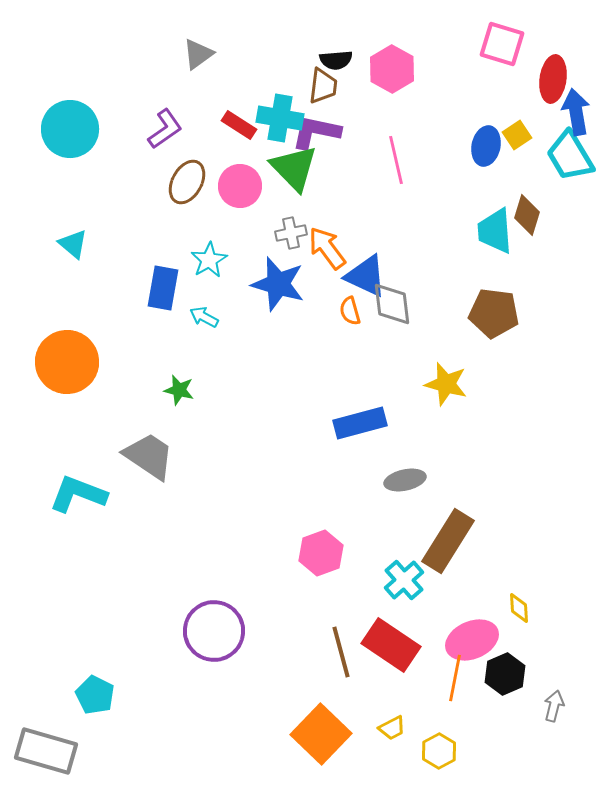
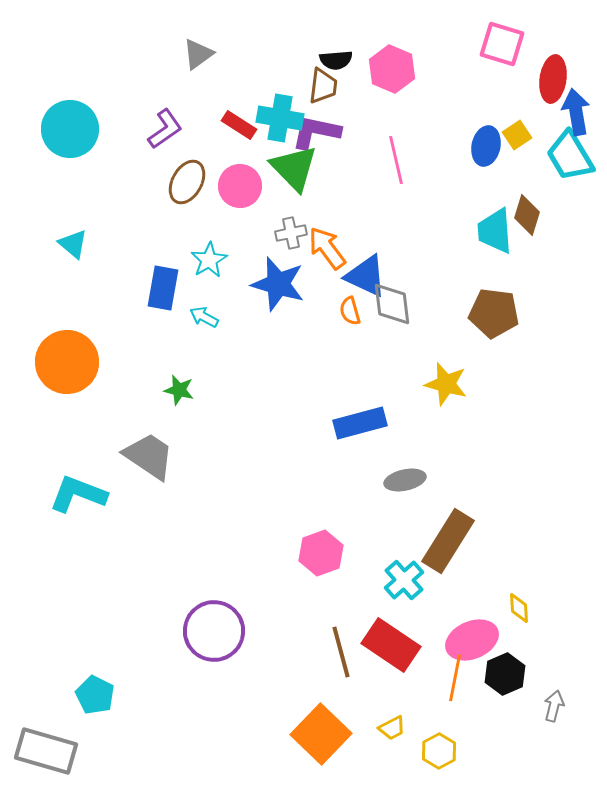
pink hexagon at (392, 69): rotated 6 degrees counterclockwise
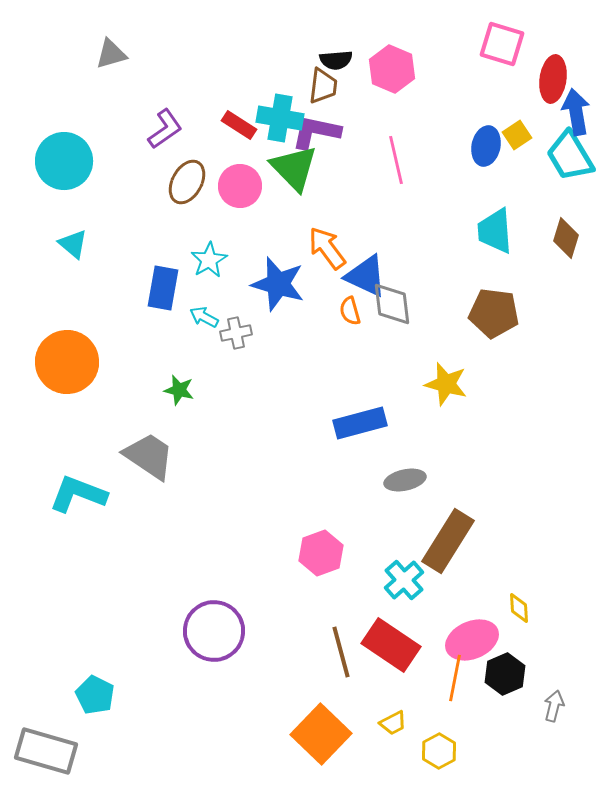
gray triangle at (198, 54): moved 87 px left; rotated 20 degrees clockwise
cyan circle at (70, 129): moved 6 px left, 32 px down
brown diamond at (527, 215): moved 39 px right, 23 px down
gray cross at (291, 233): moved 55 px left, 100 px down
yellow trapezoid at (392, 728): moved 1 px right, 5 px up
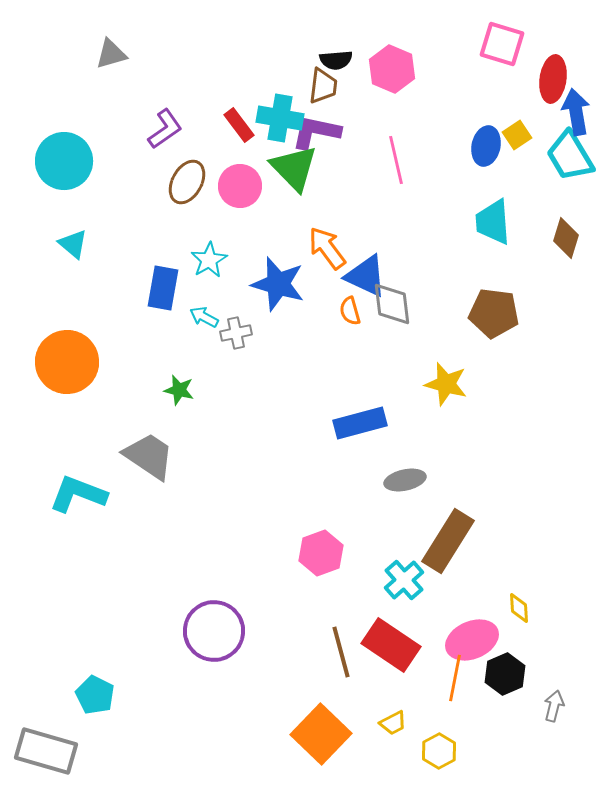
red rectangle at (239, 125): rotated 20 degrees clockwise
cyan trapezoid at (495, 231): moved 2 px left, 9 px up
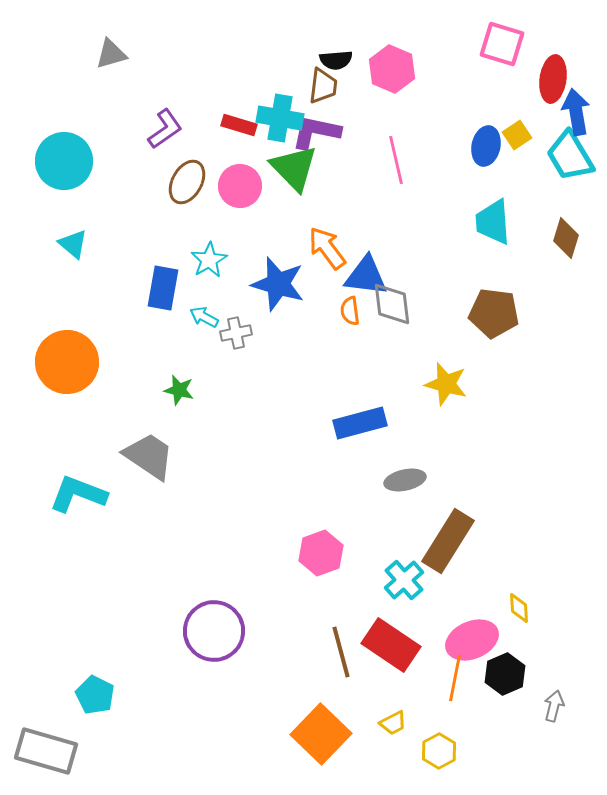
red rectangle at (239, 125): rotated 36 degrees counterclockwise
blue triangle at (366, 276): rotated 18 degrees counterclockwise
orange semicircle at (350, 311): rotated 8 degrees clockwise
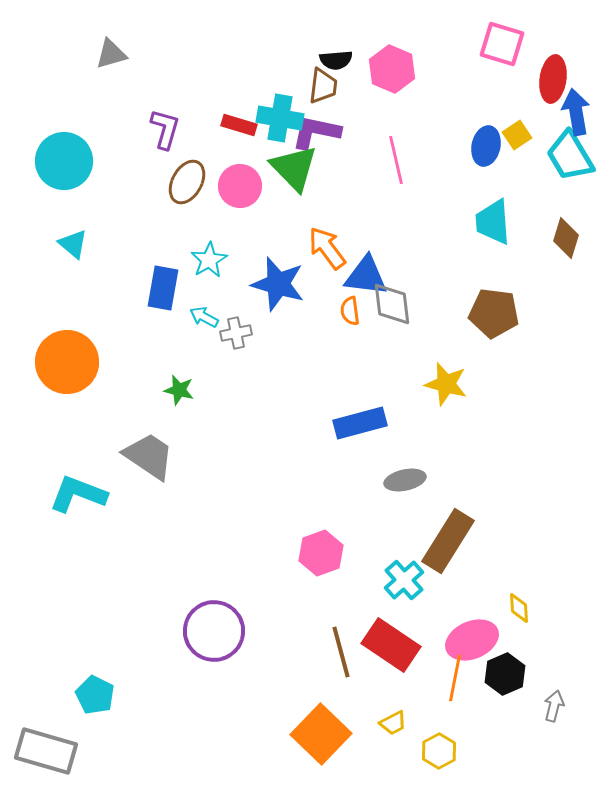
purple L-shape at (165, 129): rotated 39 degrees counterclockwise
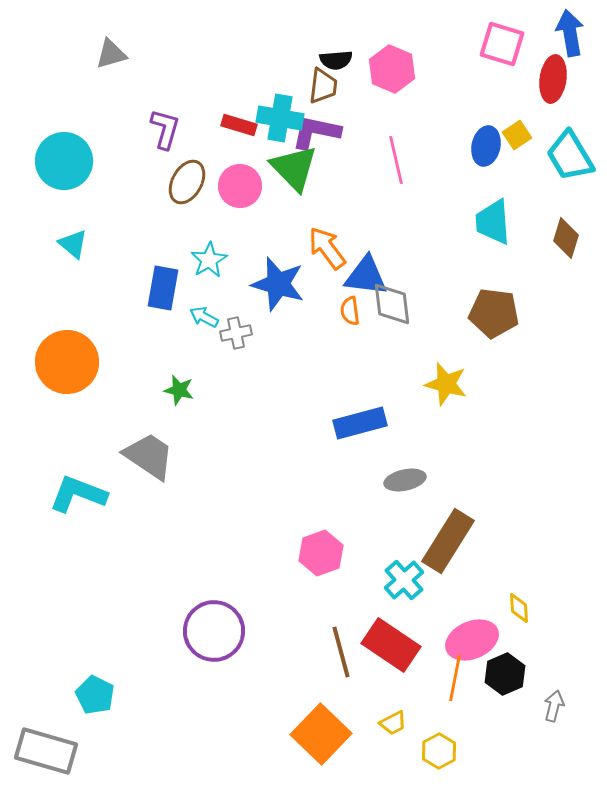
blue arrow at (576, 112): moved 6 px left, 79 px up
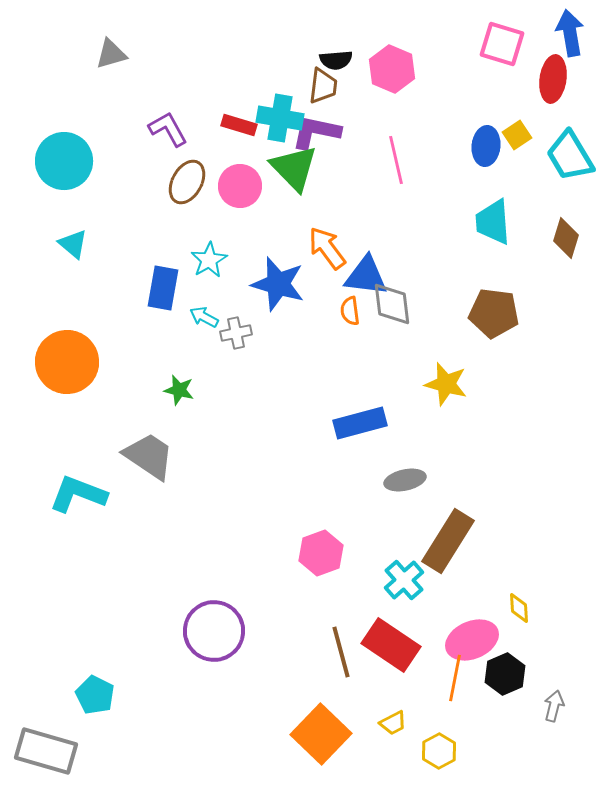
purple L-shape at (165, 129): moved 3 px right; rotated 45 degrees counterclockwise
blue ellipse at (486, 146): rotated 6 degrees counterclockwise
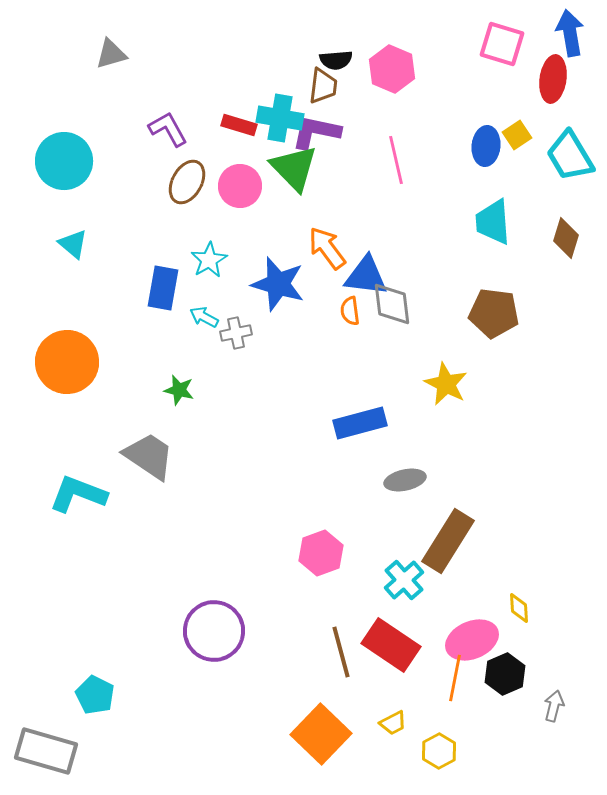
yellow star at (446, 384): rotated 12 degrees clockwise
